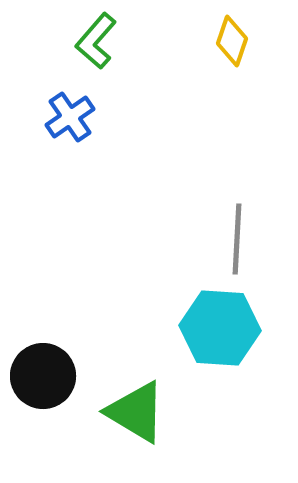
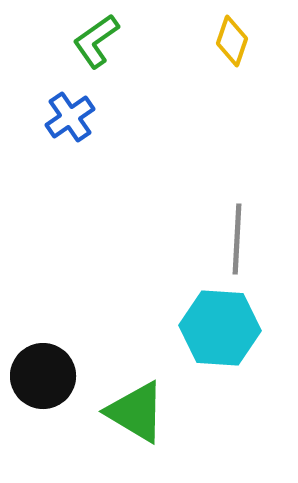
green L-shape: rotated 14 degrees clockwise
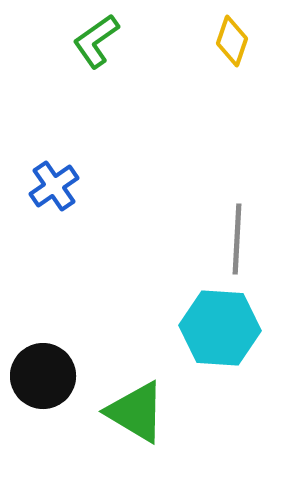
blue cross: moved 16 px left, 69 px down
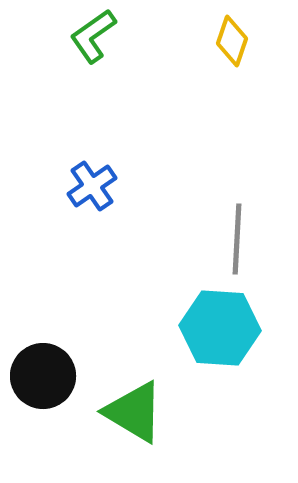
green L-shape: moved 3 px left, 5 px up
blue cross: moved 38 px right
green triangle: moved 2 px left
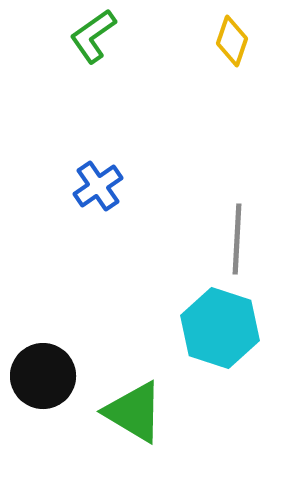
blue cross: moved 6 px right
cyan hexagon: rotated 14 degrees clockwise
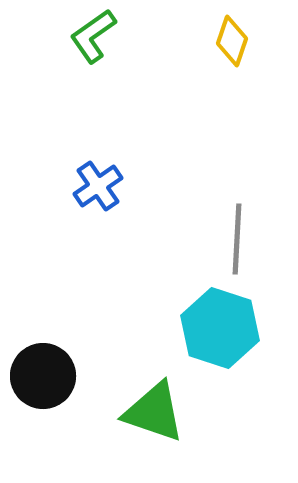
green triangle: moved 20 px right; rotated 12 degrees counterclockwise
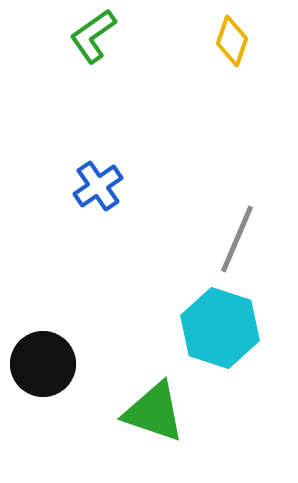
gray line: rotated 20 degrees clockwise
black circle: moved 12 px up
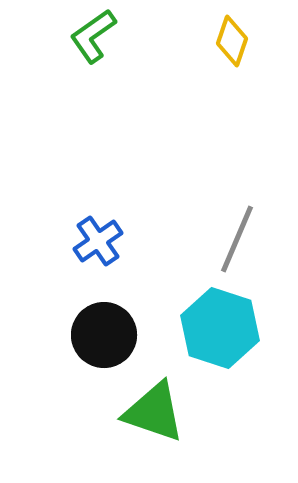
blue cross: moved 55 px down
black circle: moved 61 px right, 29 px up
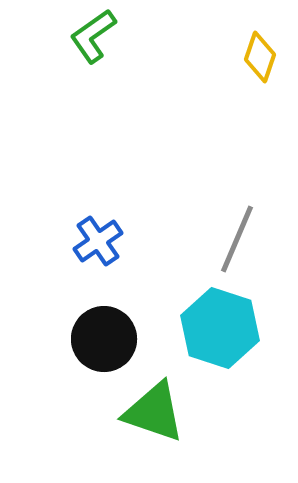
yellow diamond: moved 28 px right, 16 px down
black circle: moved 4 px down
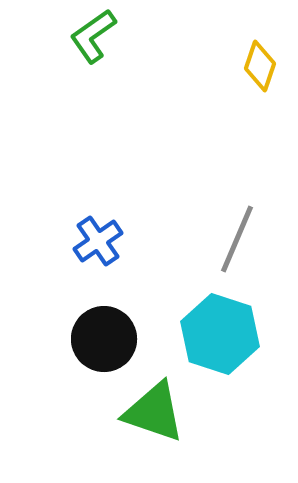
yellow diamond: moved 9 px down
cyan hexagon: moved 6 px down
